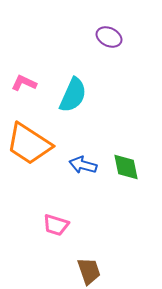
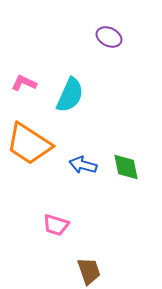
cyan semicircle: moved 3 px left
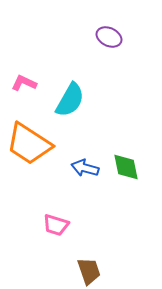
cyan semicircle: moved 5 px down; rotated 6 degrees clockwise
blue arrow: moved 2 px right, 3 px down
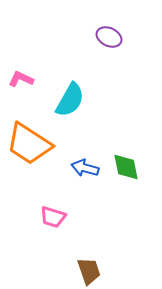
pink L-shape: moved 3 px left, 4 px up
pink trapezoid: moved 3 px left, 8 px up
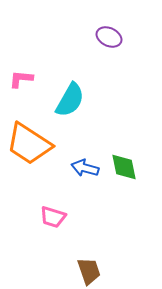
pink L-shape: rotated 20 degrees counterclockwise
green diamond: moved 2 px left
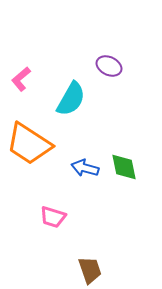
purple ellipse: moved 29 px down
pink L-shape: rotated 45 degrees counterclockwise
cyan semicircle: moved 1 px right, 1 px up
brown trapezoid: moved 1 px right, 1 px up
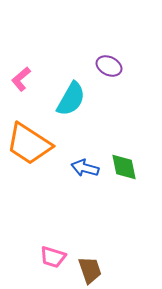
pink trapezoid: moved 40 px down
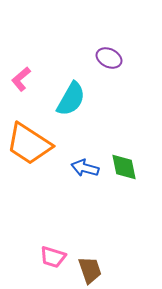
purple ellipse: moved 8 px up
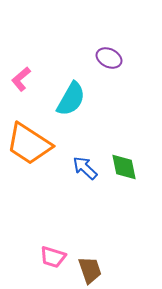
blue arrow: rotated 28 degrees clockwise
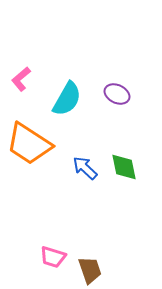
purple ellipse: moved 8 px right, 36 px down
cyan semicircle: moved 4 px left
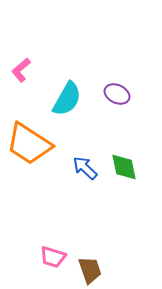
pink L-shape: moved 9 px up
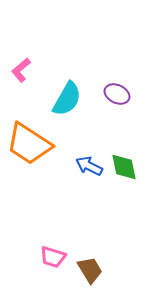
blue arrow: moved 4 px right, 2 px up; rotated 16 degrees counterclockwise
brown trapezoid: rotated 12 degrees counterclockwise
